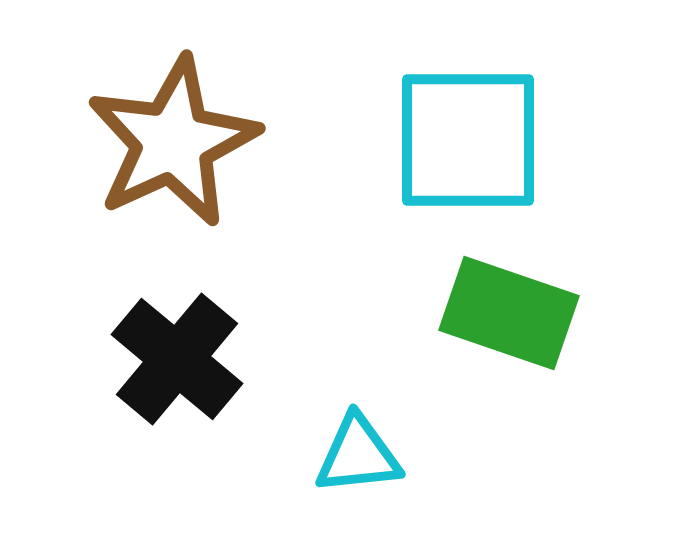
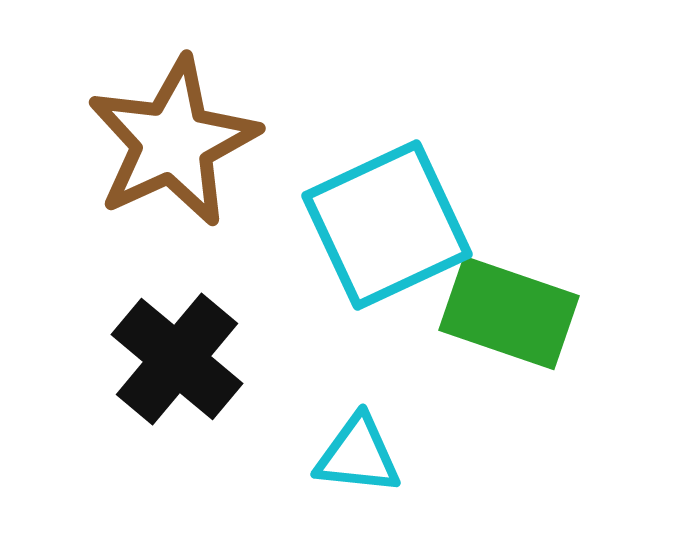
cyan square: moved 81 px left, 85 px down; rotated 25 degrees counterclockwise
cyan triangle: rotated 12 degrees clockwise
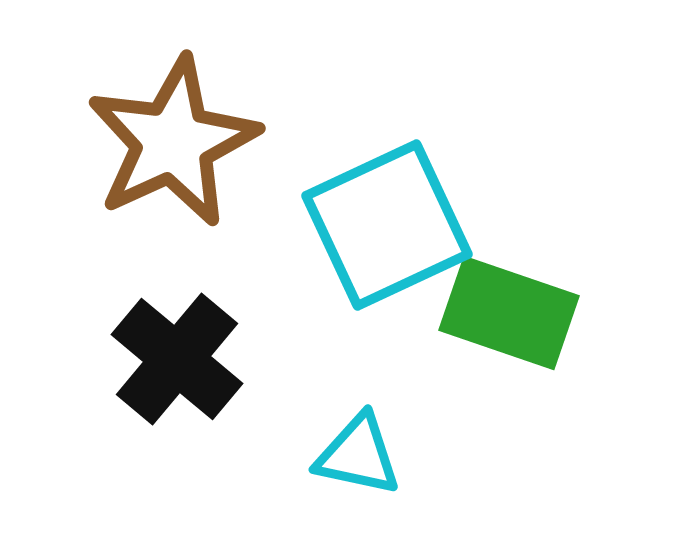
cyan triangle: rotated 6 degrees clockwise
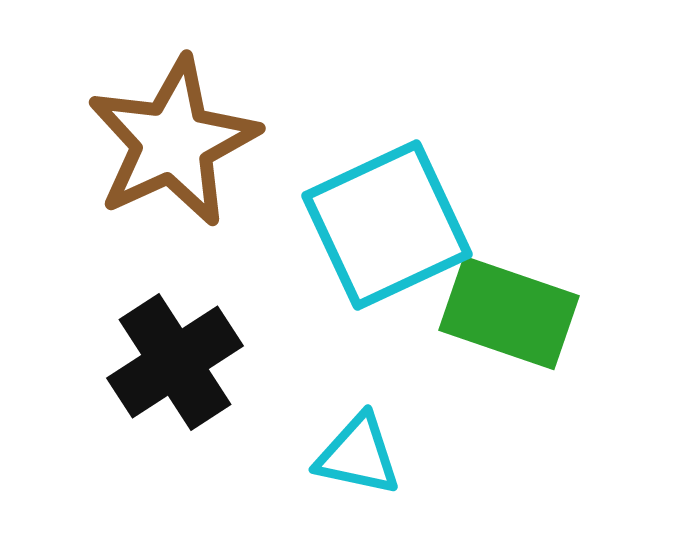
black cross: moved 2 px left, 3 px down; rotated 17 degrees clockwise
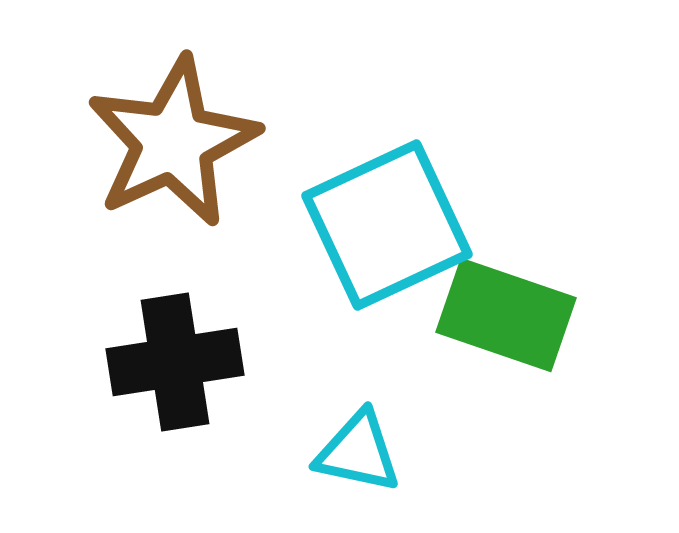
green rectangle: moved 3 px left, 2 px down
black cross: rotated 24 degrees clockwise
cyan triangle: moved 3 px up
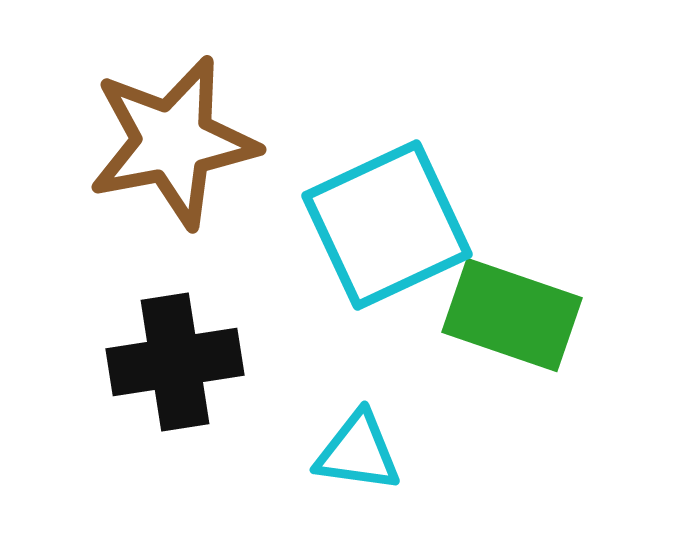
brown star: rotated 14 degrees clockwise
green rectangle: moved 6 px right
cyan triangle: rotated 4 degrees counterclockwise
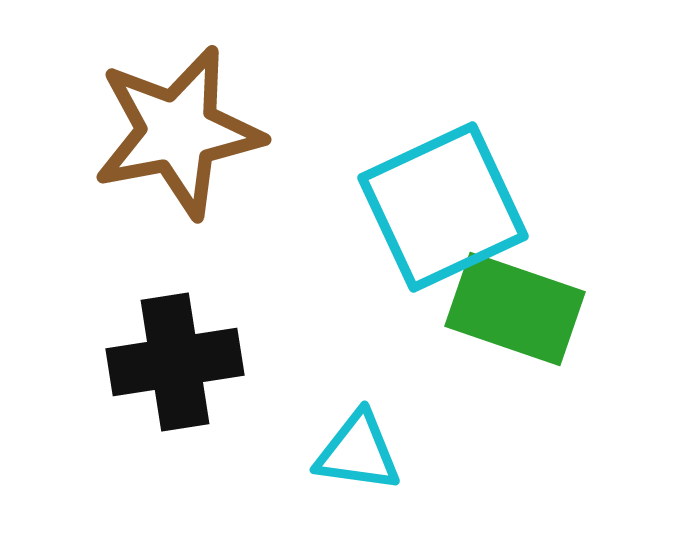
brown star: moved 5 px right, 10 px up
cyan square: moved 56 px right, 18 px up
green rectangle: moved 3 px right, 6 px up
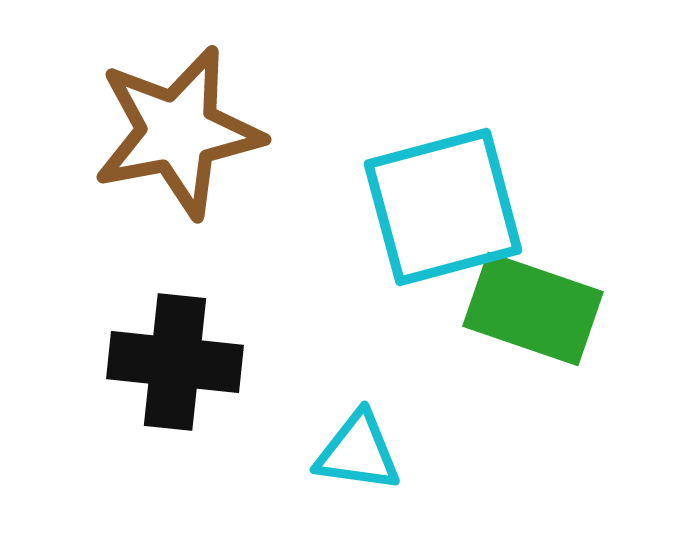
cyan square: rotated 10 degrees clockwise
green rectangle: moved 18 px right
black cross: rotated 15 degrees clockwise
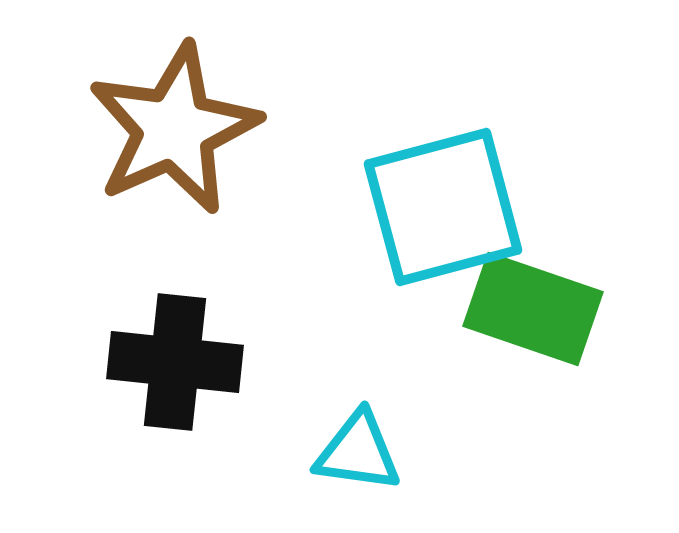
brown star: moved 4 px left, 3 px up; rotated 13 degrees counterclockwise
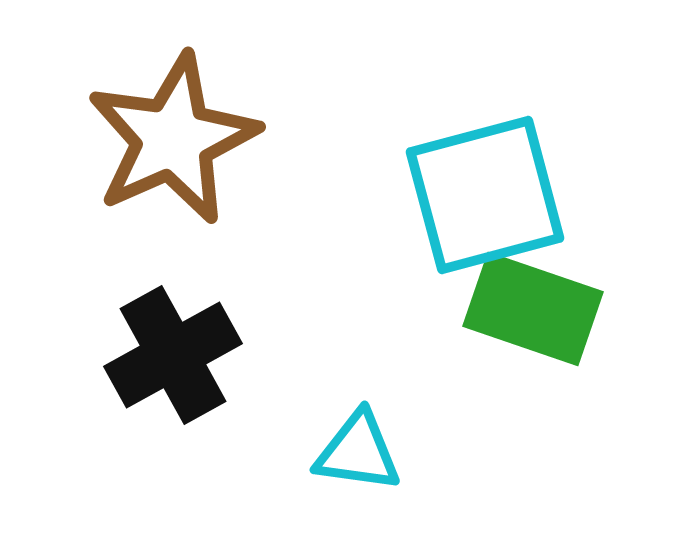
brown star: moved 1 px left, 10 px down
cyan square: moved 42 px right, 12 px up
black cross: moved 2 px left, 7 px up; rotated 35 degrees counterclockwise
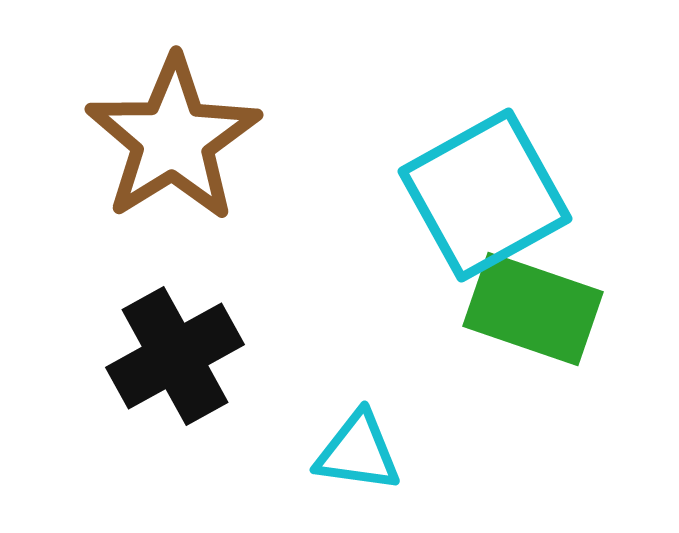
brown star: rotated 8 degrees counterclockwise
cyan square: rotated 14 degrees counterclockwise
black cross: moved 2 px right, 1 px down
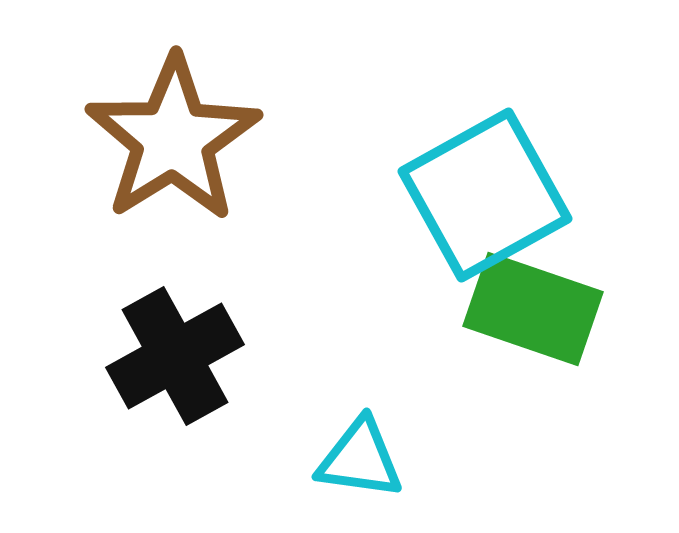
cyan triangle: moved 2 px right, 7 px down
